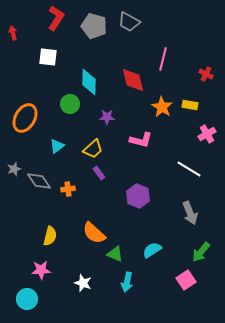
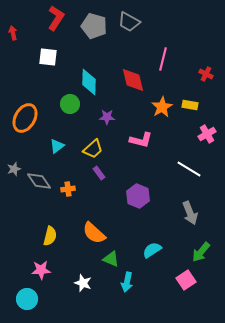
orange star: rotated 10 degrees clockwise
green triangle: moved 4 px left, 5 px down
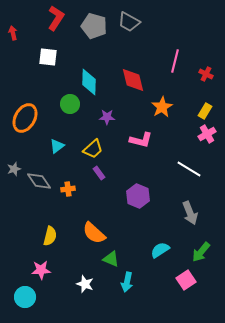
pink line: moved 12 px right, 2 px down
yellow rectangle: moved 15 px right, 6 px down; rotated 70 degrees counterclockwise
cyan semicircle: moved 8 px right
white star: moved 2 px right, 1 px down
cyan circle: moved 2 px left, 2 px up
